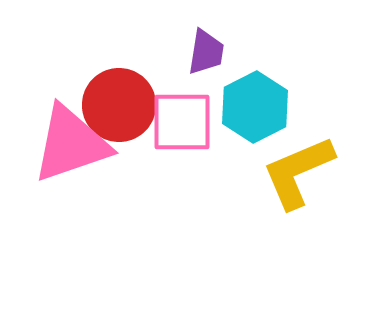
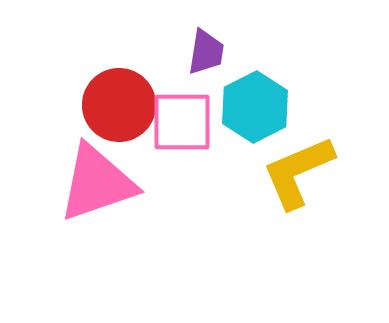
pink triangle: moved 26 px right, 39 px down
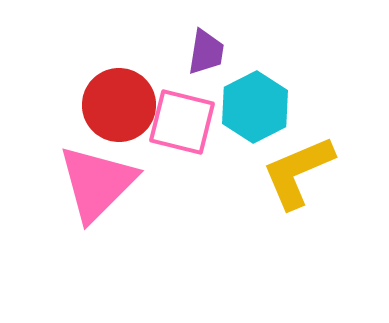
pink square: rotated 14 degrees clockwise
pink triangle: rotated 26 degrees counterclockwise
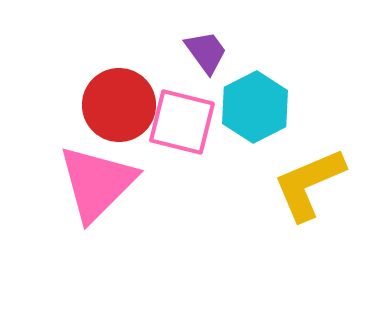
purple trapezoid: rotated 45 degrees counterclockwise
yellow L-shape: moved 11 px right, 12 px down
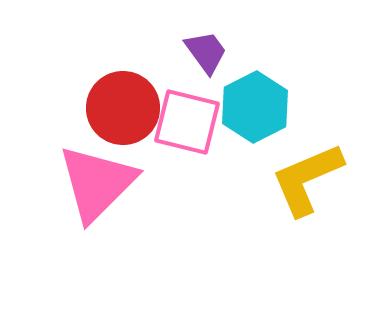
red circle: moved 4 px right, 3 px down
pink square: moved 5 px right
yellow L-shape: moved 2 px left, 5 px up
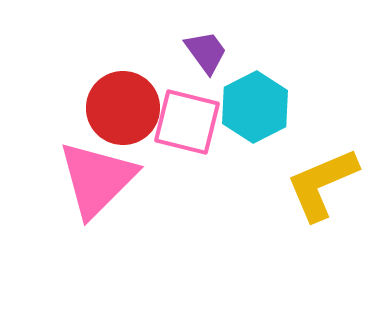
yellow L-shape: moved 15 px right, 5 px down
pink triangle: moved 4 px up
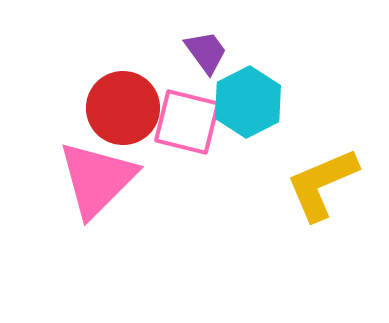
cyan hexagon: moved 7 px left, 5 px up
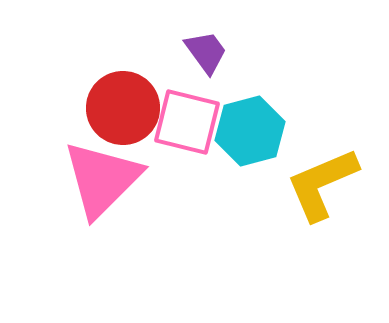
cyan hexagon: moved 2 px right, 29 px down; rotated 12 degrees clockwise
pink triangle: moved 5 px right
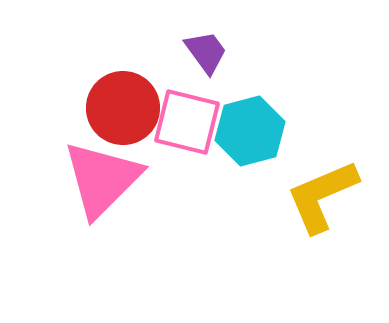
yellow L-shape: moved 12 px down
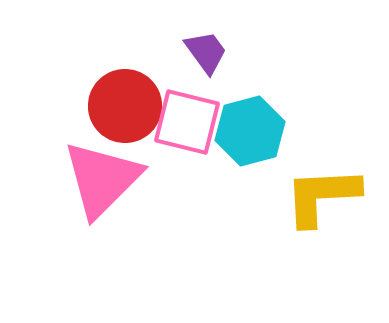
red circle: moved 2 px right, 2 px up
yellow L-shape: rotated 20 degrees clockwise
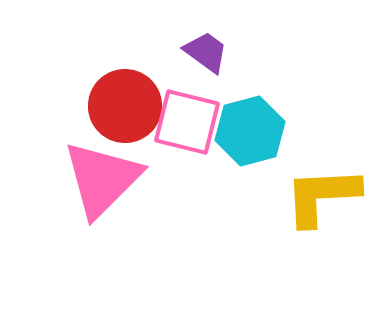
purple trapezoid: rotated 18 degrees counterclockwise
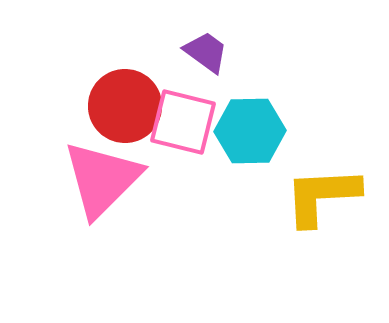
pink square: moved 4 px left
cyan hexagon: rotated 14 degrees clockwise
